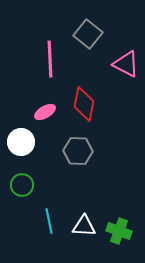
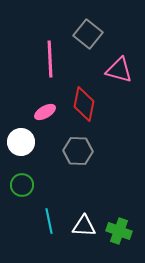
pink triangle: moved 7 px left, 6 px down; rotated 12 degrees counterclockwise
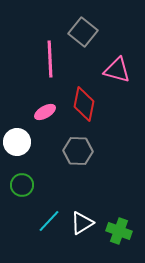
gray square: moved 5 px left, 2 px up
pink triangle: moved 2 px left
white circle: moved 4 px left
cyan line: rotated 55 degrees clockwise
white triangle: moved 2 px left, 3 px up; rotated 35 degrees counterclockwise
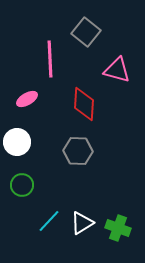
gray square: moved 3 px right
red diamond: rotated 8 degrees counterclockwise
pink ellipse: moved 18 px left, 13 px up
green cross: moved 1 px left, 3 px up
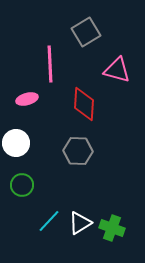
gray square: rotated 20 degrees clockwise
pink line: moved 5 px down
pink ellipse: rotated 15 degrees clockwise
white circle: moved 1 px left, 1 px down
white triangle: moved 2 px left
green cross: moved 6 px left
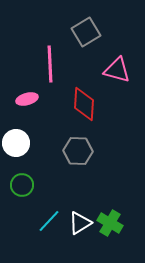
green cross: moved 2 px left, 5 px up; rotated 10 degrees clockwise
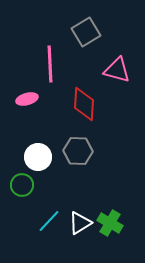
white circle: moved 22 px right, 14 px down
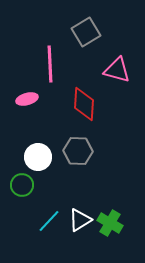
white triangle: moved 3 px up
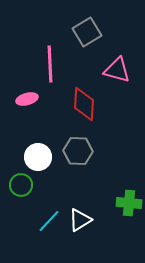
gray square: moved 1 px right
green circle: moved 1 px left
green cross: moved 19 px right, 20 px up; rotated 25 degrees counterclockwise
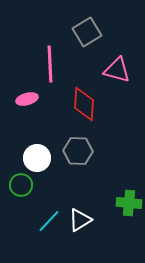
white circle: moved 1 px left, 1 px down
